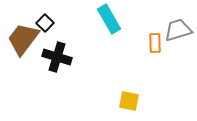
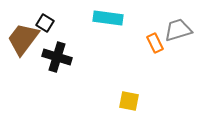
cyan rectangle: moved 1 px left, 1 px up; rotated 52 degrees counterclockwise
black square: rotated 12 degrees counterclockwise
orange rectangle: rotated 24 degrees counterclockwise
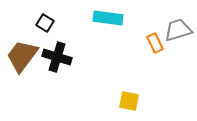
brown trapezoid: moved 1 px left, 17 px down
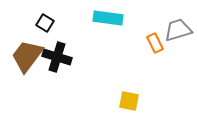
brown trapezoid: moved 5 px right
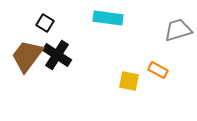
orange rectangle: moved 3 px right, 27 px down; rotated 36 degrees counterclockwise
black cross: moved 2 px up; rotated 16 degrees clockwise
yellow square: moved 20 px up
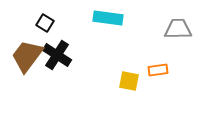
gray trapezoid: moved 1 px up; rotated 16 degrees clockwise
orange rectangle: rotated 36 degrees counterclockwise
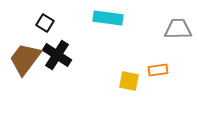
brown trapezoid: moved 2 px left, 3 px down
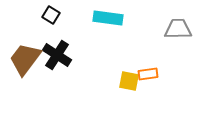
black square: moved 6 px right, 8 px up
orange rectangle: moved 10 px left, 4 px down
